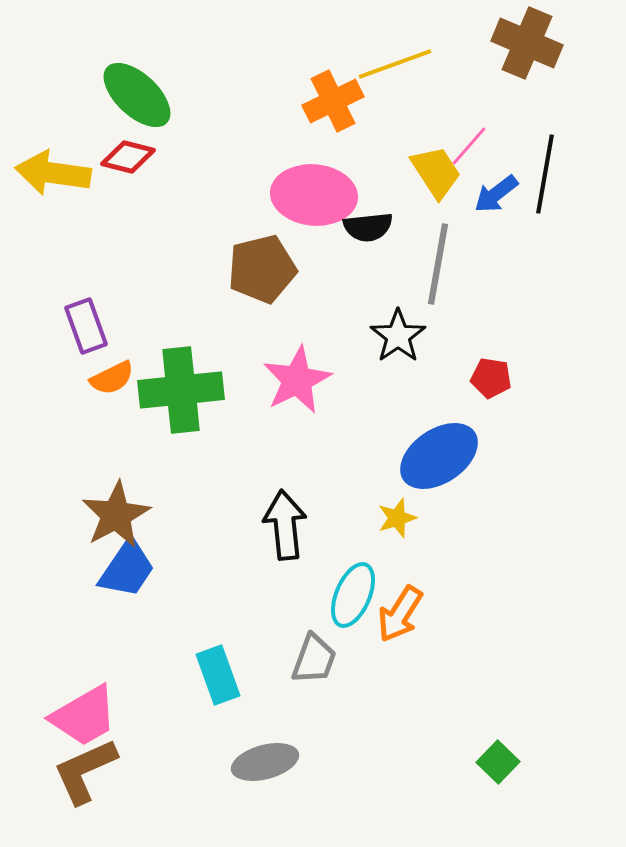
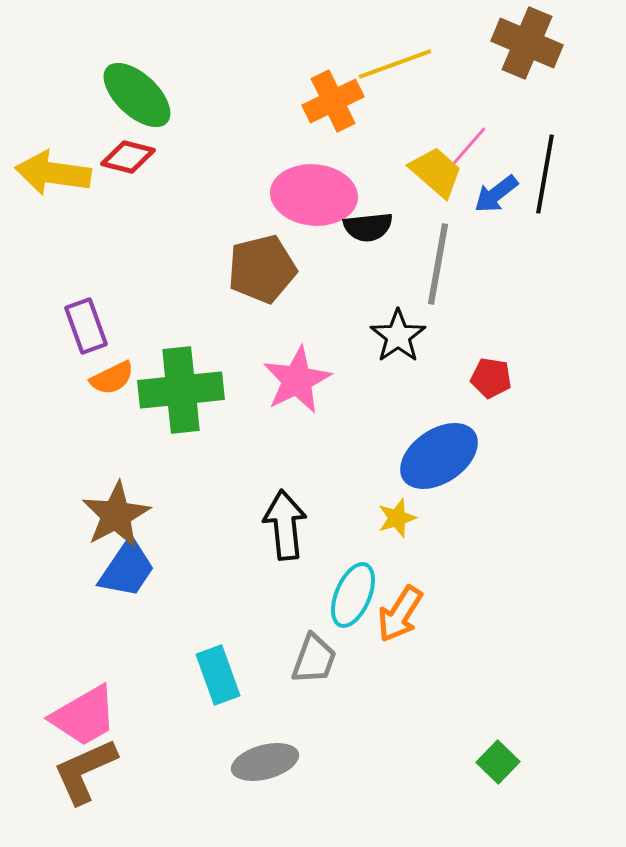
yellow trapezoid: rotated 16 degrees counterclockwise
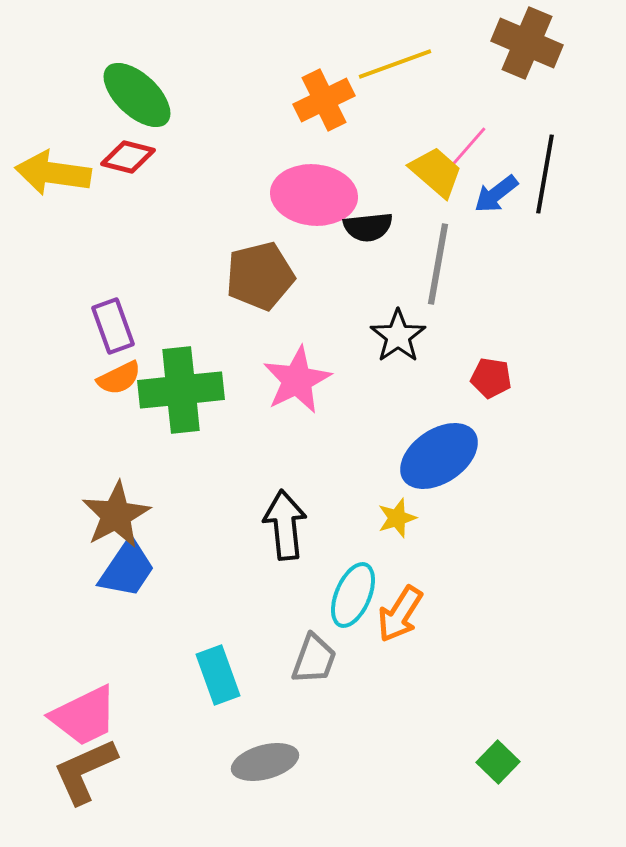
orange cross: moved 9 px left, 1 px up
brown pentagon: moved 2 px left, 7 px down
purple rectangle: moved 27 px right
orange semicircle: moved 7 px right
pink trapezoid: rotated 4 degrees clockwise
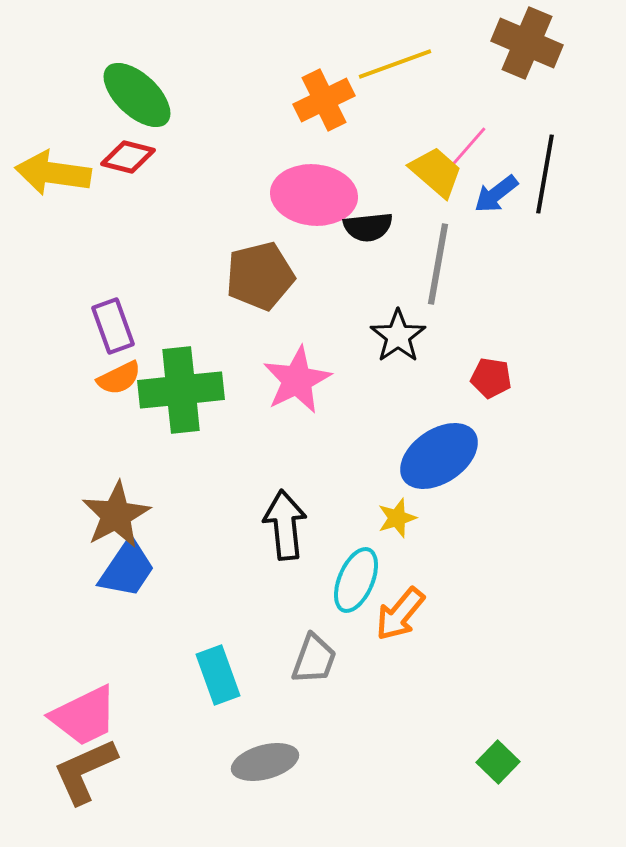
cyan ellipse: moved 3 px right, 15 px up
orange arrow: rotated 8 degrees clockwise
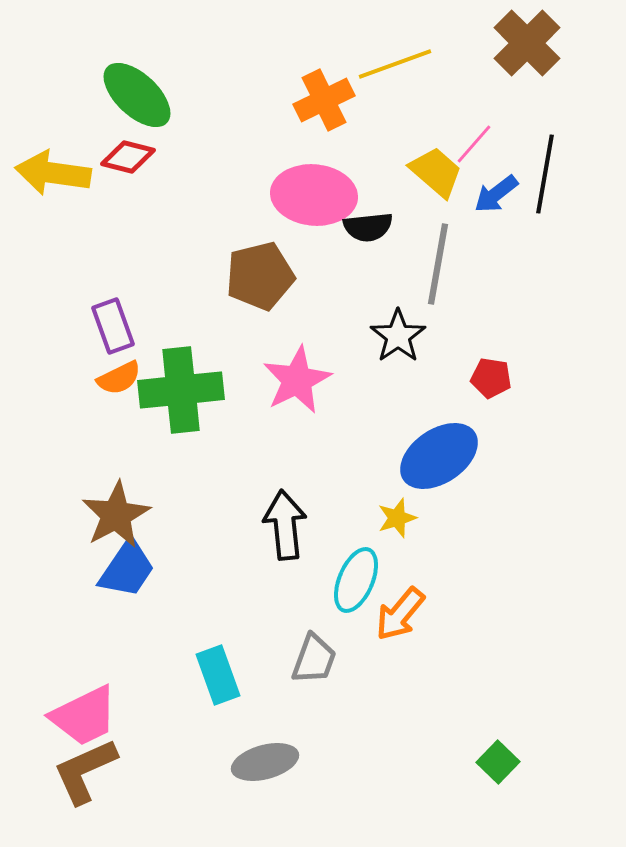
brown cross: rotated 22 degrees clockwise
pink line: moved 5 px right, 2 px up
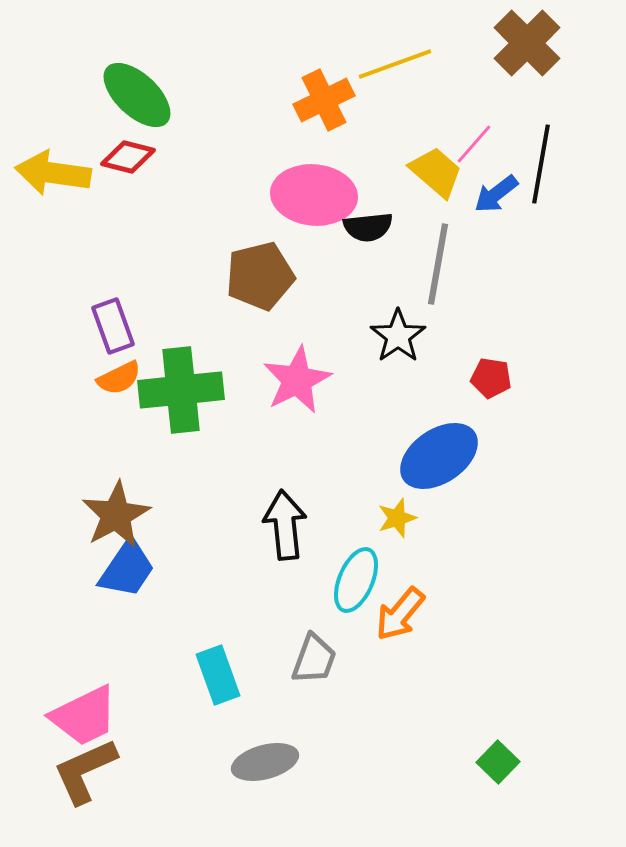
black line: moved 4 px left, 10 px up
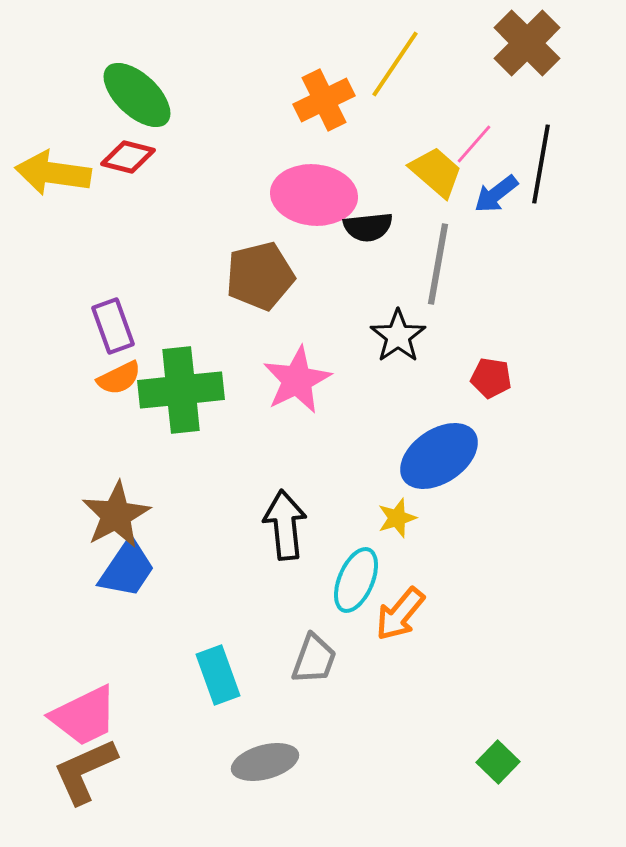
yellow line: rotated 36 degrees counterclockwise
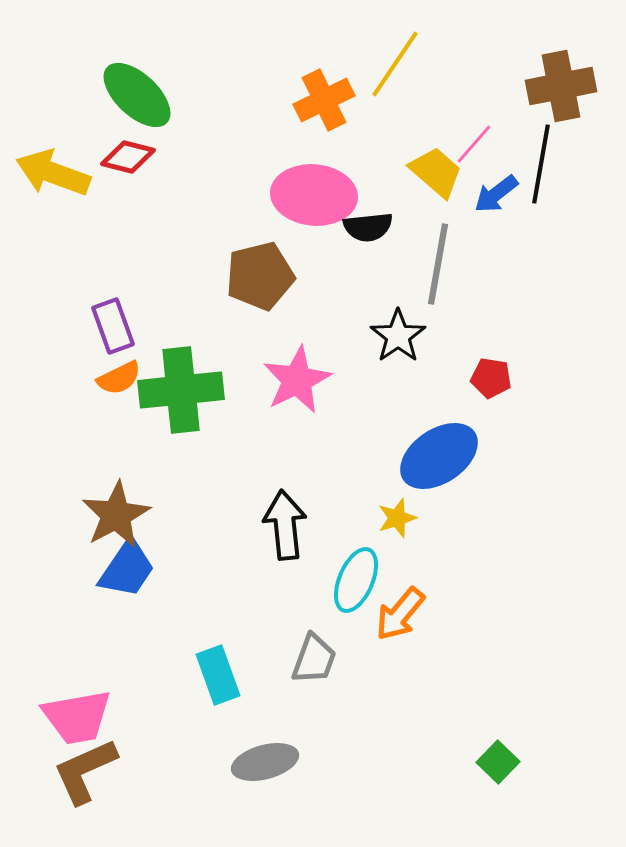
brown cross: moved 34 px right, 43 px down; rotated 34 degrees clockwise
yellow arrow: rotated 12 degrees clockwise
pink trapezoid: moved 7 px left, 1 px down; rotated 16 degrees clockwise
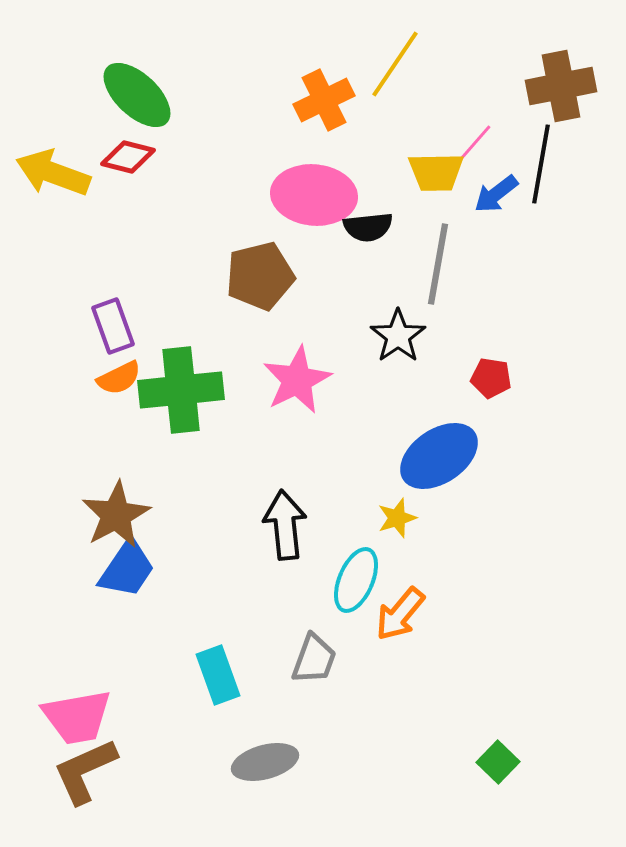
yellow trapezoid: rotated 138 degrees clockwise
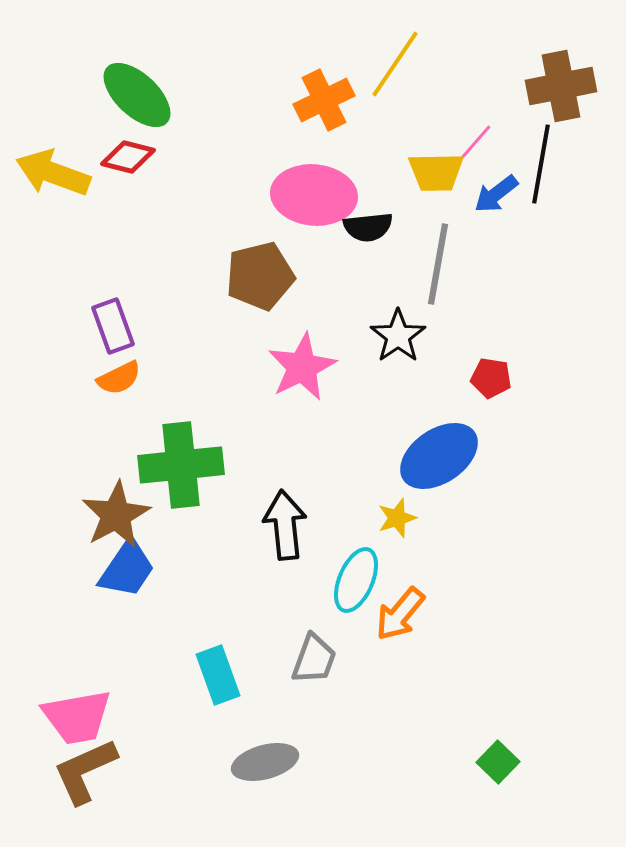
pink star: moved 5 px right, 13 px up
green cross: moved 75 px down
